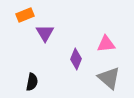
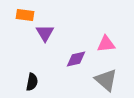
orange rectangle: rotated 30 degrees clockwise
purple diamond: rotated 55 degrees clockwise
gray triangle: moved 3 px left, 2 px down
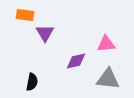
purple diamond: moved 2 px down
gray triangle: moved 2 px right, 1 px up; rotated 35 degrees counterclockwise
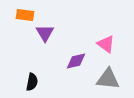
pink triangle: rotated 42 degrees clockwise
